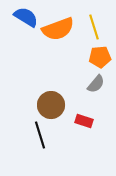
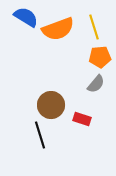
red rectangle: moved 2 px left, 2 px up
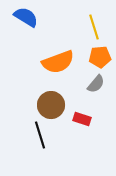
orange semicircle: moved 33 px down
